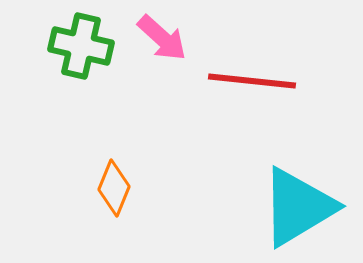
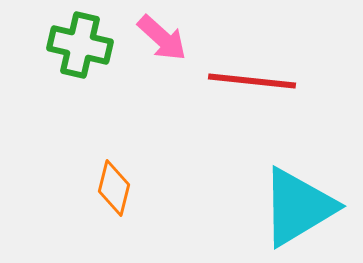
green cross: moved 1 px left, 1 px up
orange diamond: rotated 8 degrees counterclockwise
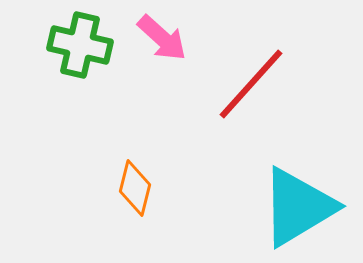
red line: moved 1 px left, 3 px down; rotated 54 degrees counterclockwise
orange diamond: moved 21 px right
